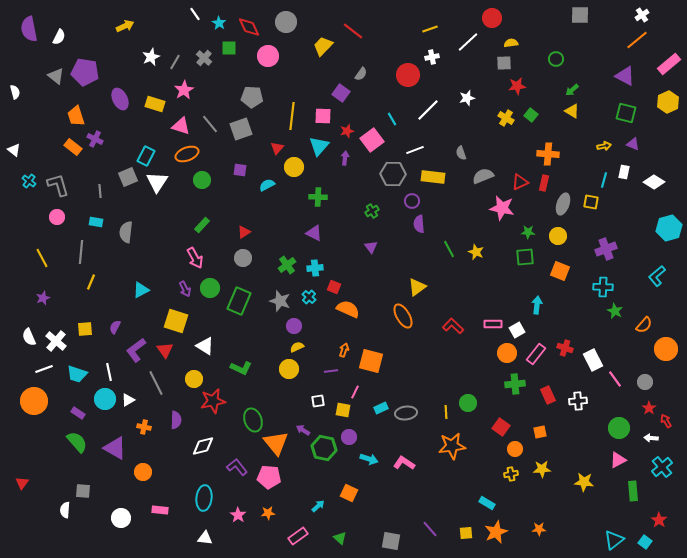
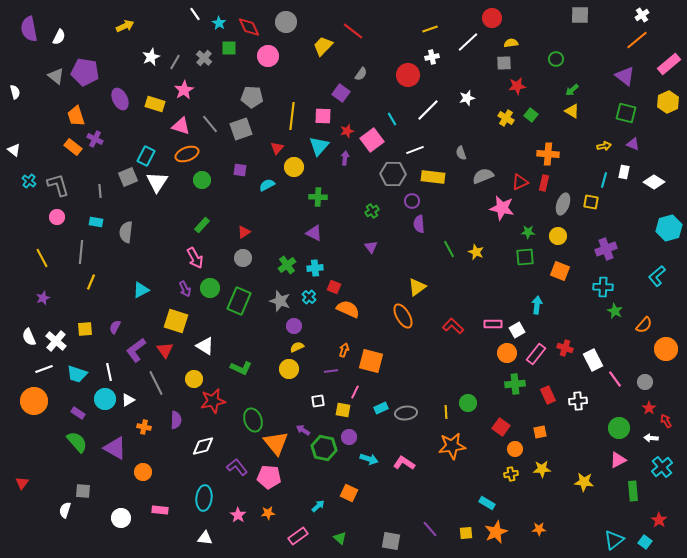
purple triangle at (625, 76): rotated 10 degrees clockwise
white semicircle at (65, 510): rotated 14 degrees clockwise
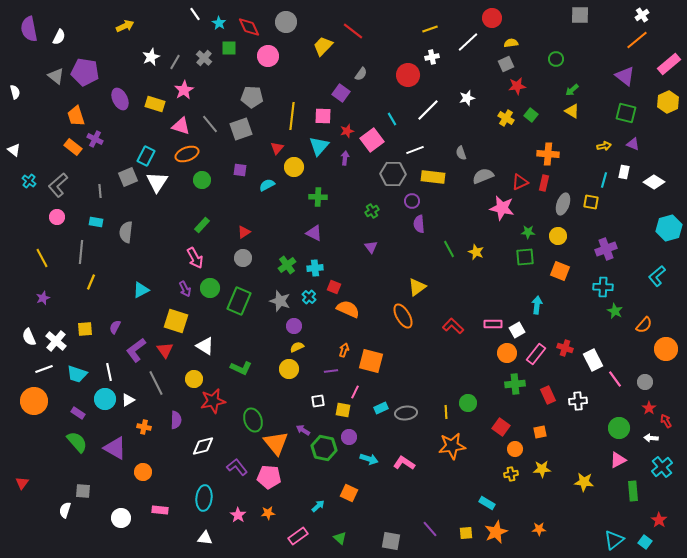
gray square at (504, 63): moved 2 px right, 1 px down; rotated 21 degrees counterclockwise
gray L-shape at (58, 185): rotated 115 degrees counterclockwise
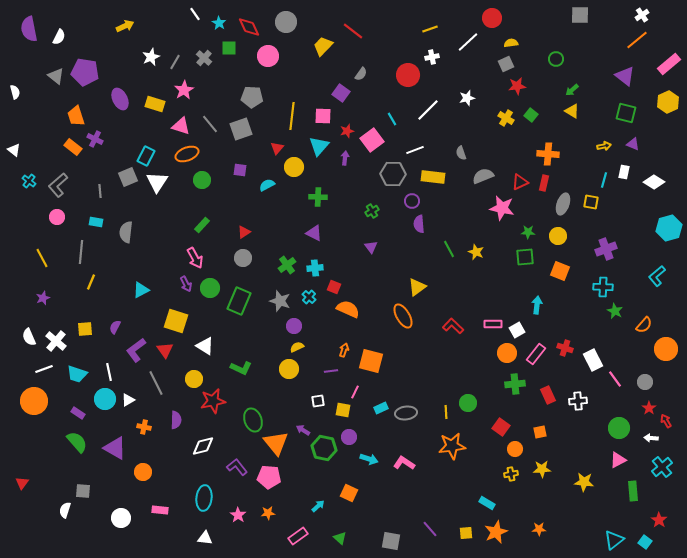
purple arrow at (185, 289): moved 1 px right, 5 px up
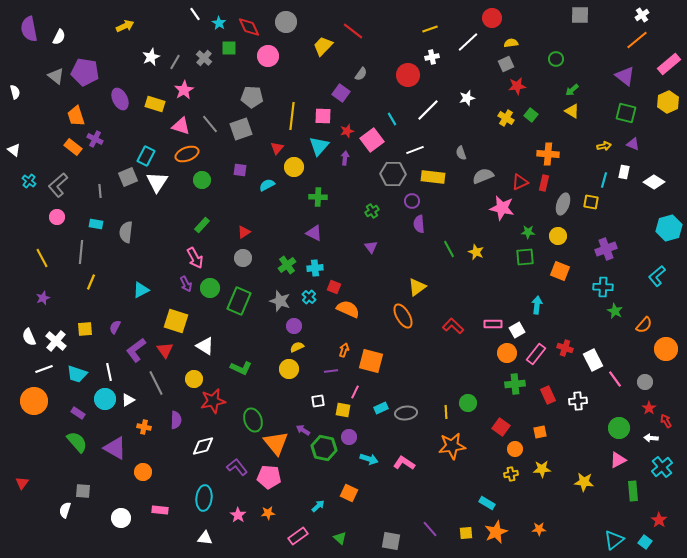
cyan rectangle at (96, 222): moved 2 px down
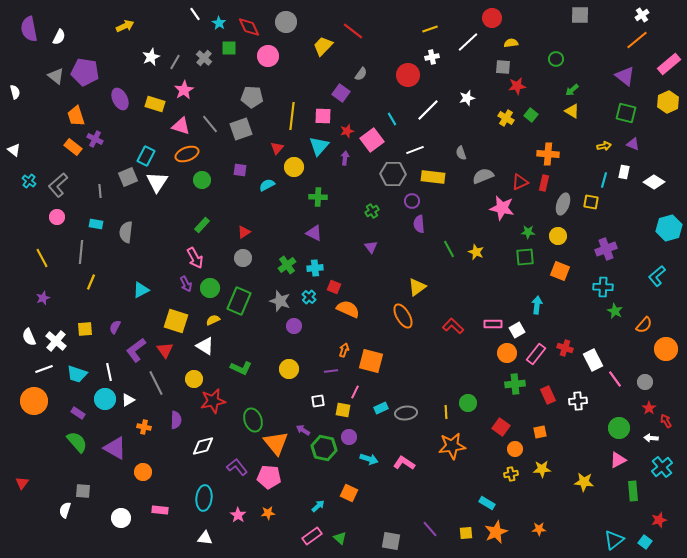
gray square at (506, 64): moved 3 px left, 3 px down; rotated 28 degrees clockwise
yellow semicircle at (297, 347): moved 84 px left, 27 px up
red star at (659, 520): rotated 21 degrees clockwise
pink rectangle at (298, 536): moved 14 px right
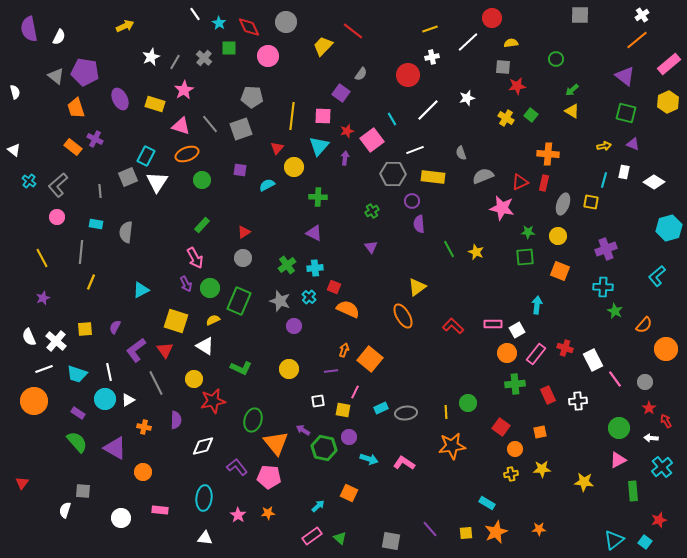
orange trapezoid at (76, 116): moved 8 px up
orange square at (371, 361): moved 1 px left, 2 px up; rotated 25 degrees clockwise
green ellipse at (253, 420): rotated 35 degrees clockwise
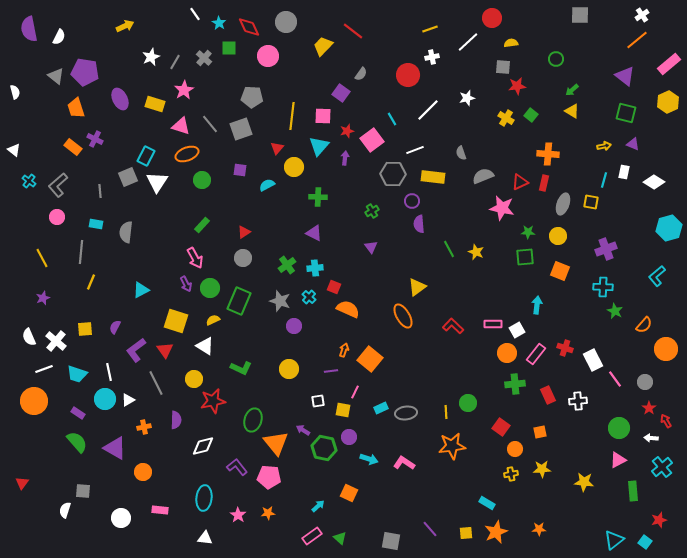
orange cross at (144, 427): rotated 24 degrees counterclockwise
